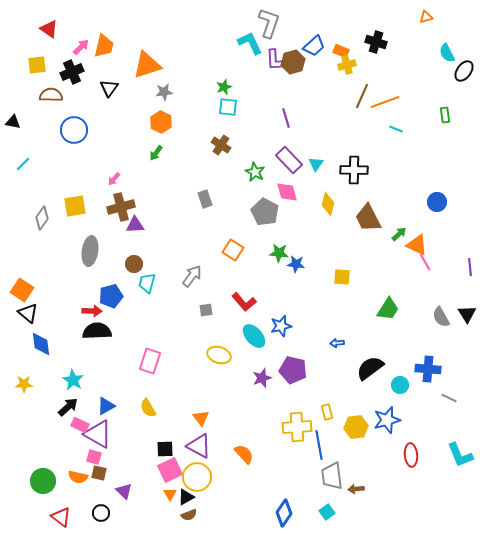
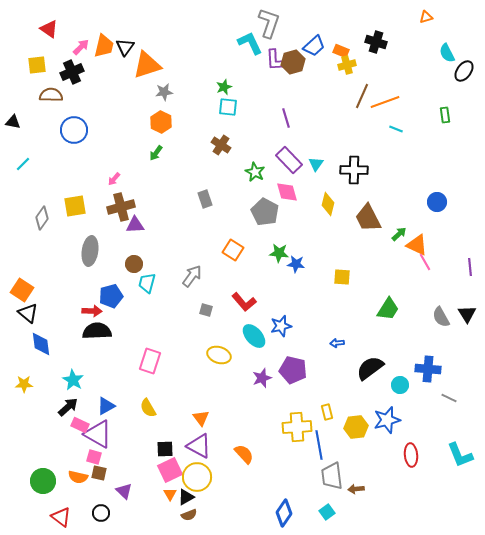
black triangle at (109, 88): moved 16 px right, 41 px up
gray square at (206, 310): rotated 24 degrees clockwise
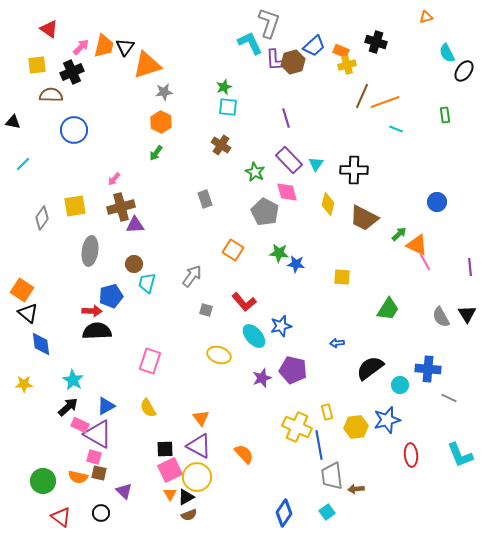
brown trapezoid at (368, 218): moved 4 px left; rotated 36 degrees counterclockwise
yellow cross at (297, 427): rotated 28 degrees clockwise
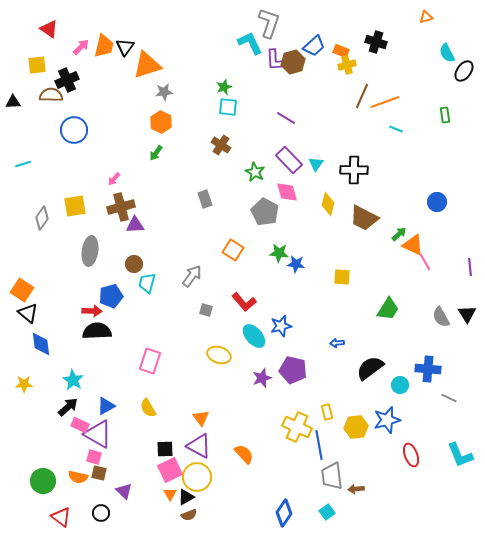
black cross at (72, 72): moved 5 px left, 8 px down
purple line at (286, 118): rotated 42 degrees counterclockwise
black triangle at (13, 122): moved 20 px up; rotated 14 degrees counterclockwise
cyan line at (23, 164): rotated 28 degrees clockwise
orange triangle at (417, 245): moved 4 px left
red ellipse at (411, 455): rotated 15 degrees counterclockwise
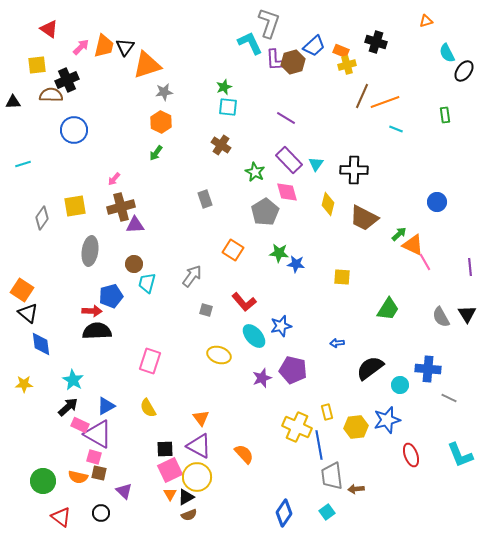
orange triangle at (426, 17): moved 4 px down
gray pentagon at (265, 212): rotated 12 degrees clockwise
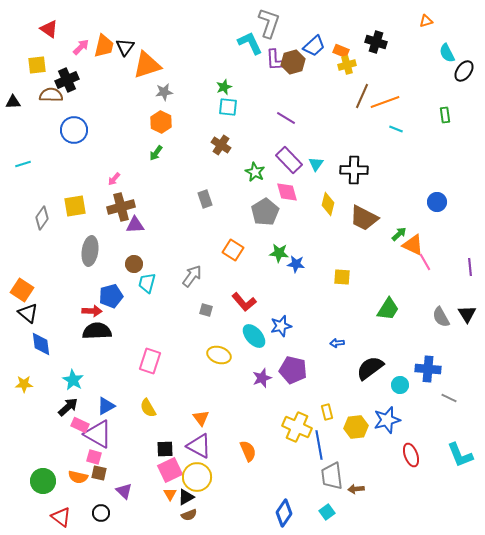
orange semicircle at (244, 454): moved 4 px right, 3 px up; rotated 20 degrees clockwise
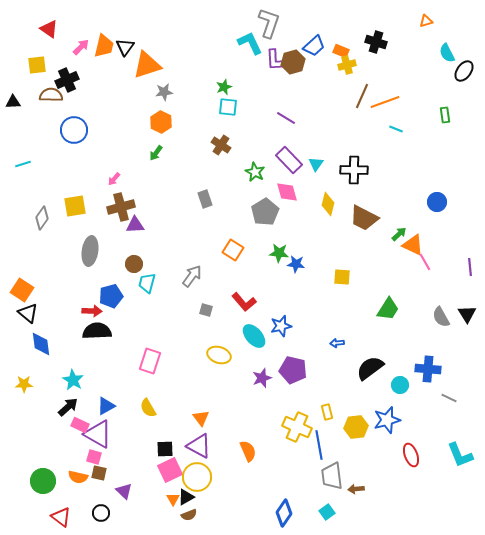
orange triangle at (170, 494): moved 3 px right, 5 px down
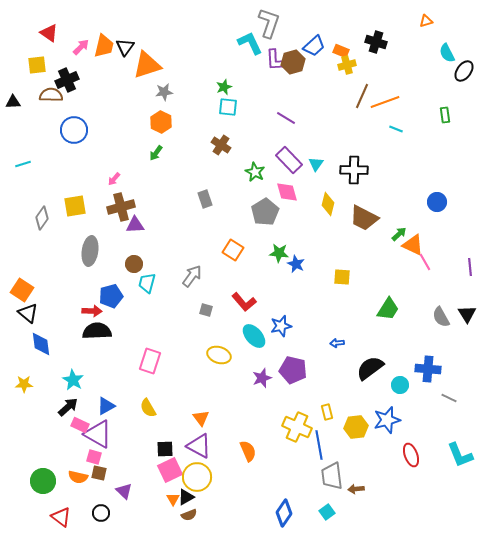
red triangle at (49, 29): moved 4 px down
blue star at (296, 264): rotated 18 degrees clockwise
